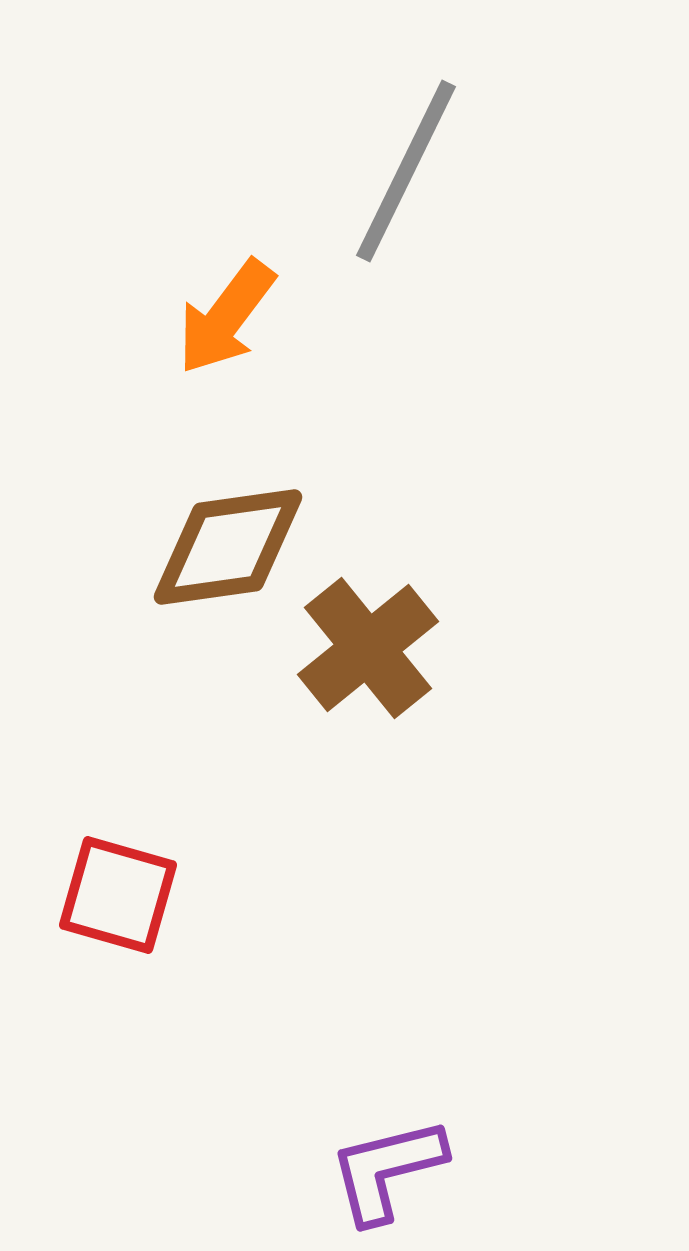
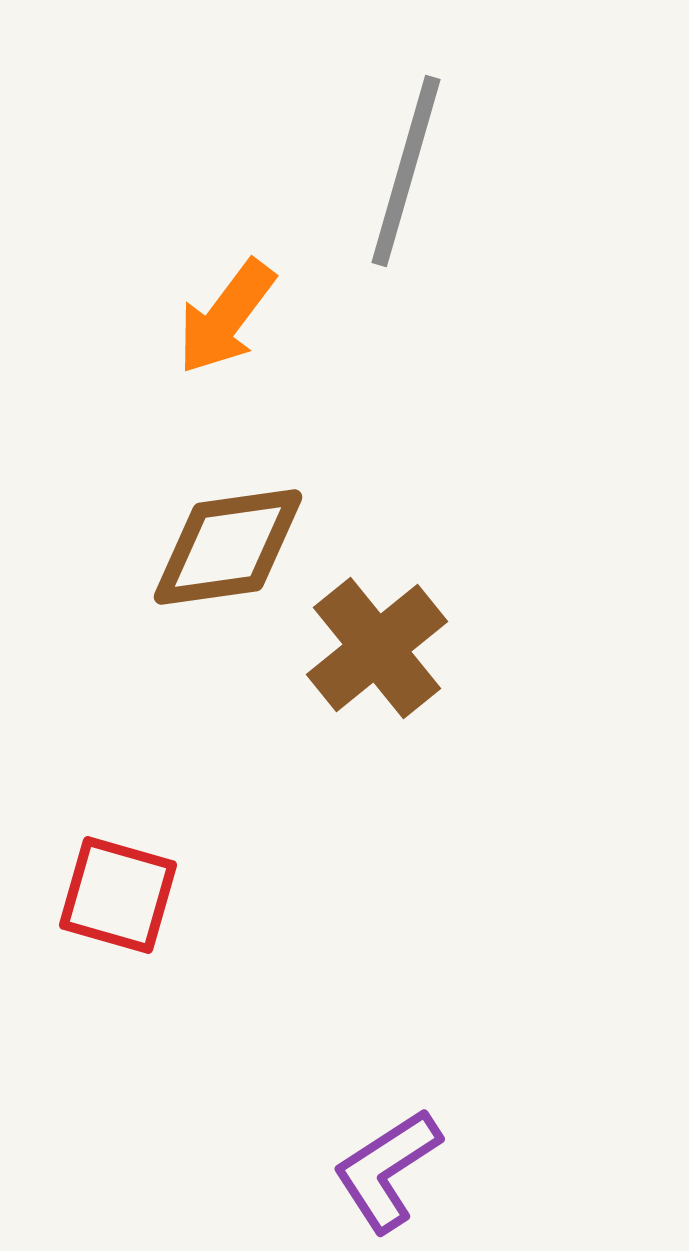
gray line: rotated 10 degrees counterclockwise
brown cross: moved 9 px right
purple L-shape: rotated 19 degrees counterclockwise
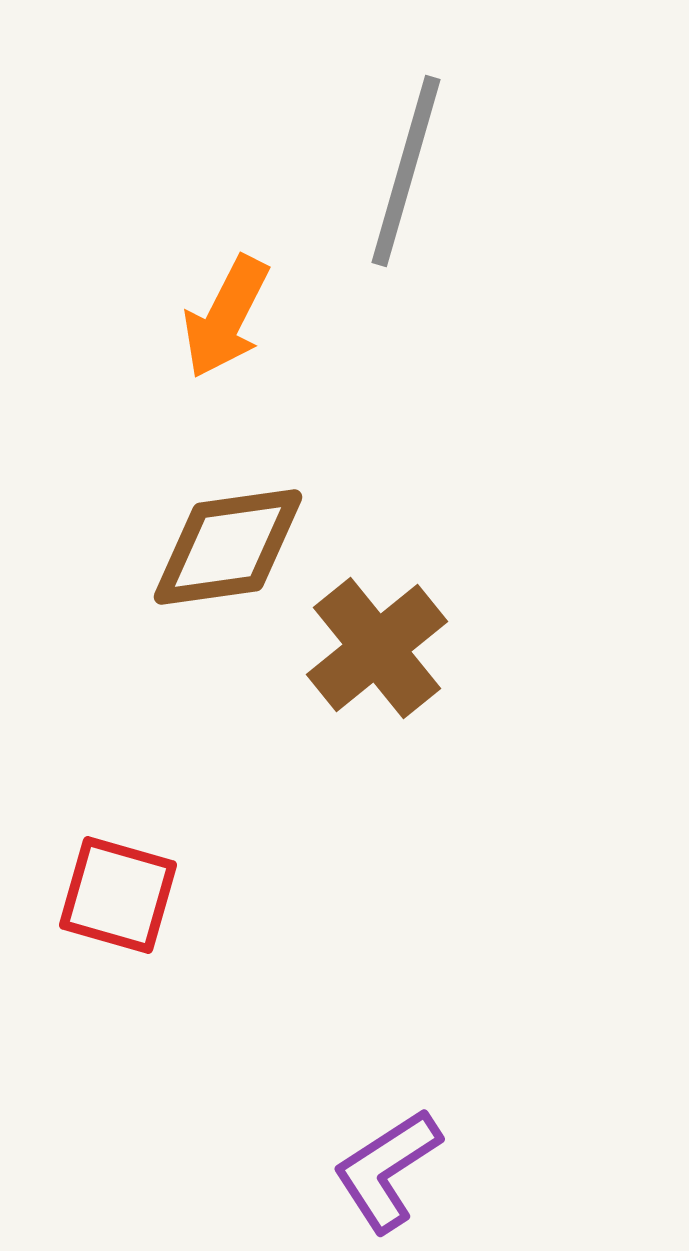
orange arrow: rotated 10 degrees counterclockwise
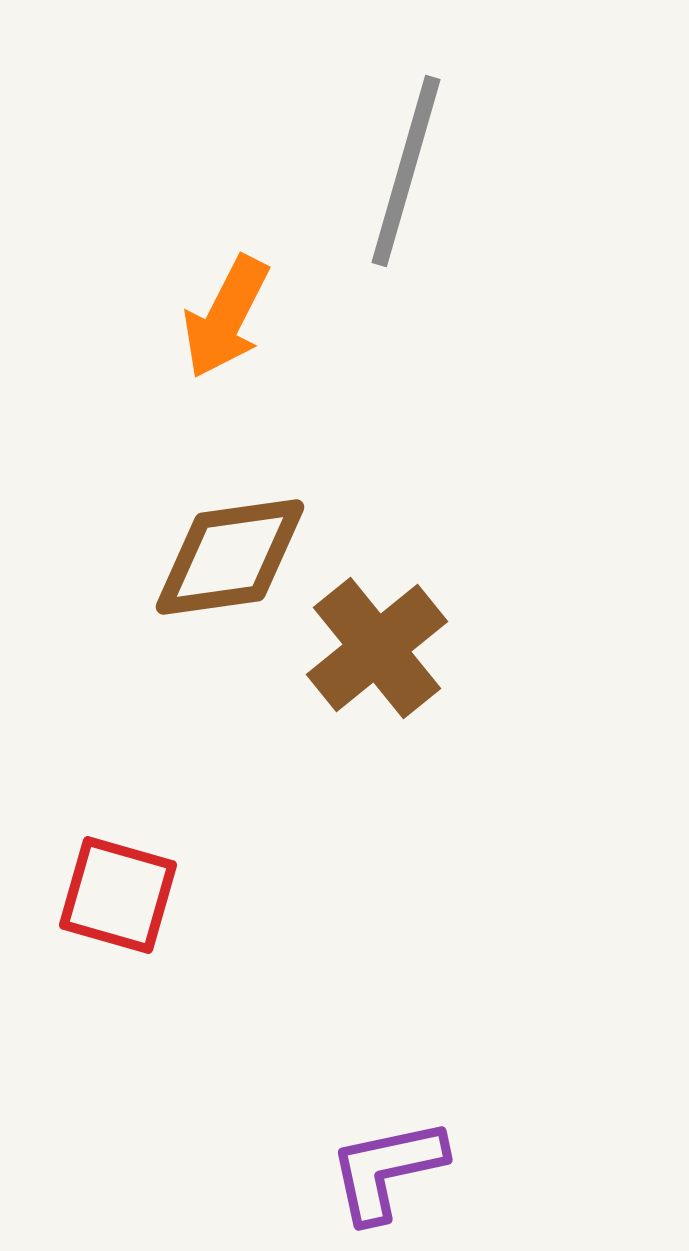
brown diamond: moved 2 px right, 10 px down
purple L-shape: rotated 21 degrees clockwise
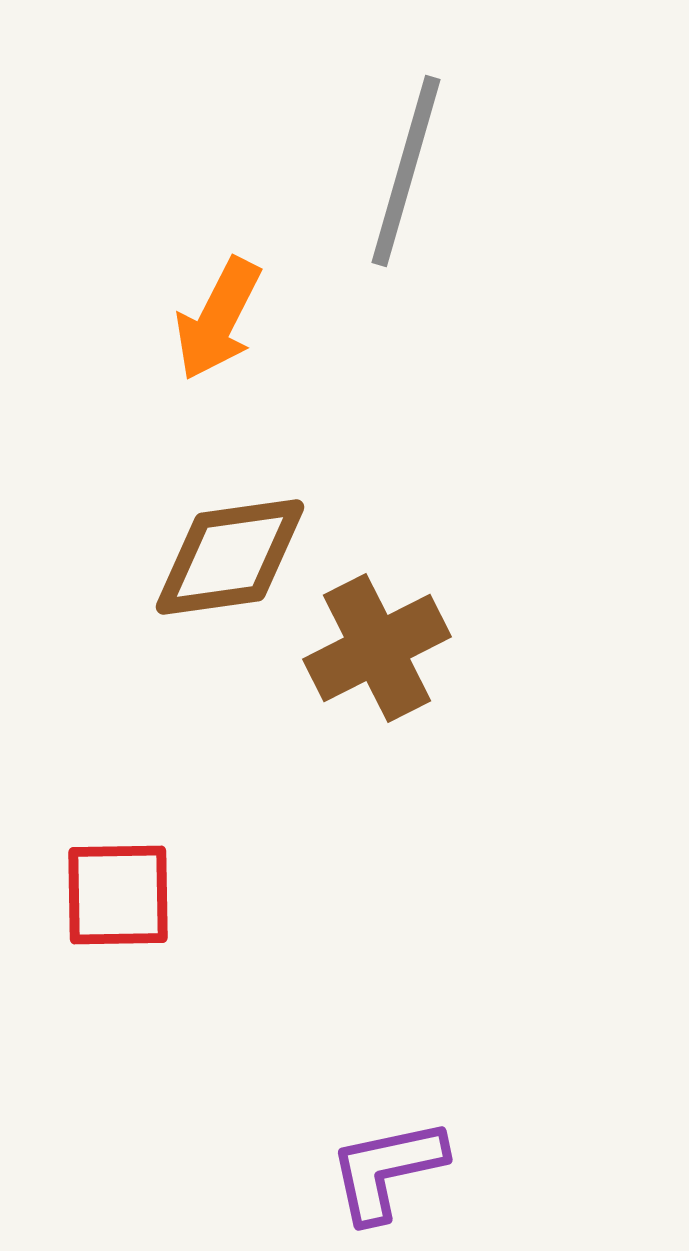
orange arrow: moved 8 px left, 2 px down
brown cross: rotated 12 degrees clockwise
red square: rotated 17 degrees counterclockwise
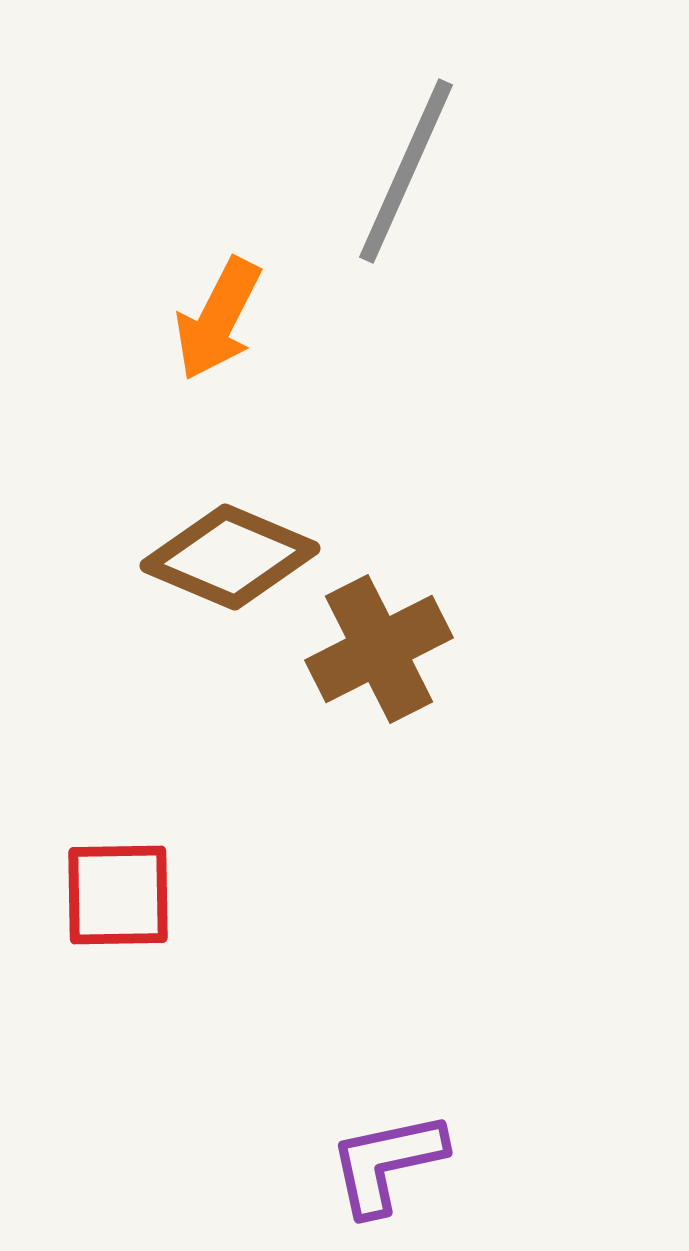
gray line: rotated 8 degrees clockwise
brown diamond: rotated 31 degrees clockwise
brown cross: moved 2 px right, 1 px down
purple L-shape: moved 7 px up
